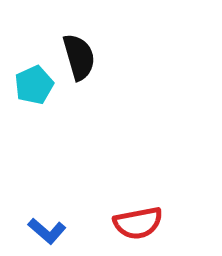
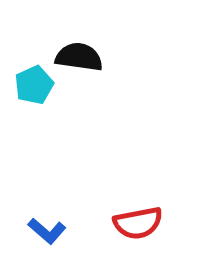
black semicircle: rotated 66 degrees counterclockwise
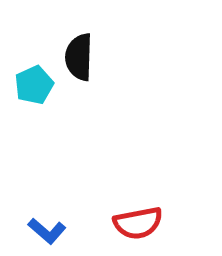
black semicircle: rotated 96 degrees counterclockwise
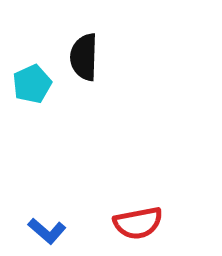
black semicircle: moved 5 px right
cyan pentagon: moved 2 px left, 1 px up
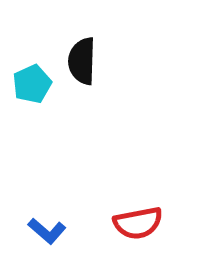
black semicircle: moved 2 px left, 4 px down
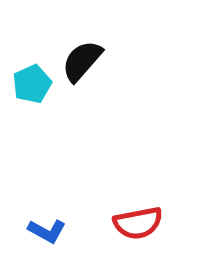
black semicircle: rotated 39 degrees clockwise
blue L-shape: rotated 12 degrees counterclockwise
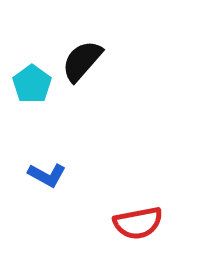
cyan pentagon: rotated 12 degrees counterclockwise
blue L-shape: moved 56 px up
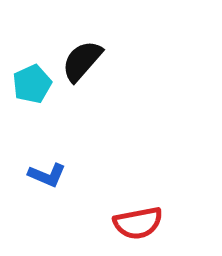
cyan pentagon: rotated 12 degrees clockwise
blue L-shape: rotated 6 degrees counterclockwise
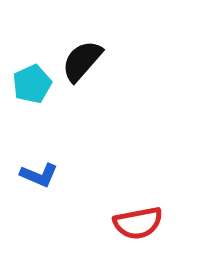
blue L-shape: moved 8 px left
